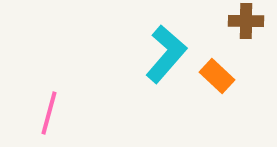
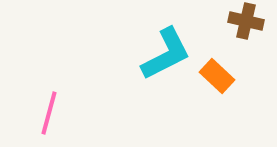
brown cross: rotated 12 degrees clockwise
cyan L-shape: rotated 22 degrees clockwise
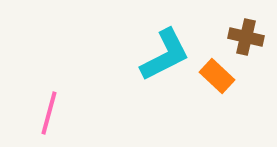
brown cross: moved 16 px down
cyan L-shape: moved 1 px left, 1 px down
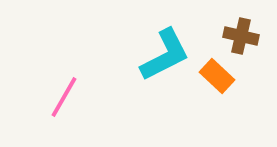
brown cross: moved 5 px left, 1 px up
pink line: moved 15 px right, 16 px up; rotated 15 degrees clockwise
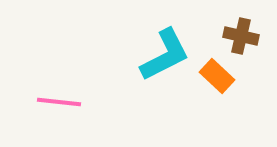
pink line: moved 5 px left, 5 px down; rotated 66 degrees clockwise
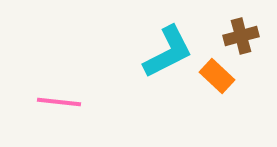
brown cross: rotated 28 degrees counterclockwise
cyan L-shape: moved 3 px right, 3 px up
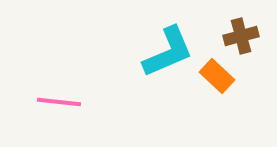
cyan L-shape: rotated 4 degrees clockwise
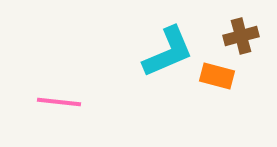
orange rectangle: rotated 28 degrees counterclockwise
